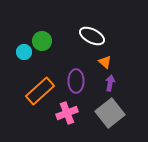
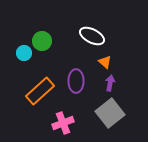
cyan circle: moved 1 px down
pink cross: moved 4 px left, 10 px down
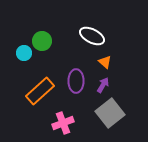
purple arrow: moved 7 px left, 2 px down; rotated 21 degrees clockwise
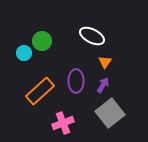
orange triangle: rotated 24 degrees clockwise
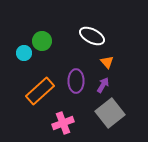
orange triangle: moved 2 px right; rotated 16 degrees counterclockwise
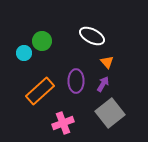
purple arrow: moved 1 px up
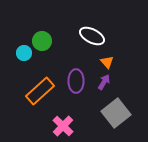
purple arrow: moved 1 px right, 2 px up
gray square: moved 6 px right
pink cross: moved 3 px down; rotated 25 degrees counterclockwise
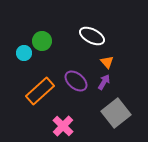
purple ellipse: rotated 50 degrees counterclockwise
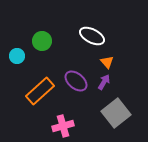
cyan circle: moved 7 px left, 3 px down
pink cross: rotated 30 degrees clockwise
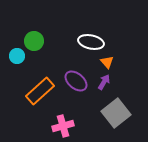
white ellipse: moved 1 px left, 6 px down; rotated 15 degrees counterclockwise
green circle: moved 8 px left
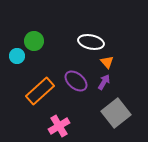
pink cross: moved 4 px left; rotated 15 degrees counterclockwise
